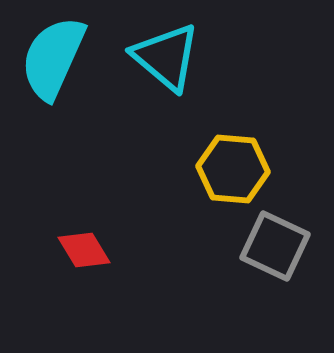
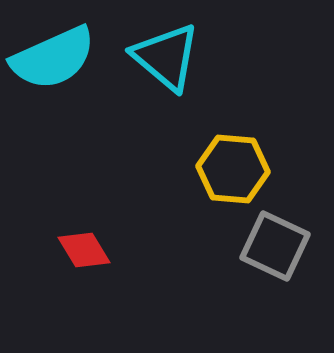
cyan semicircle: rotated 138 degrees counterclockwise
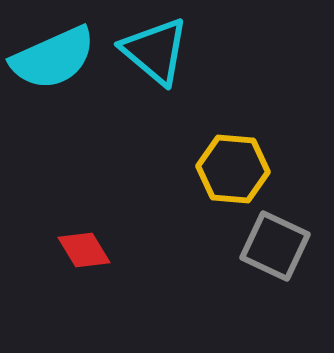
cyan triangle: moved 11 px left, 6 px up
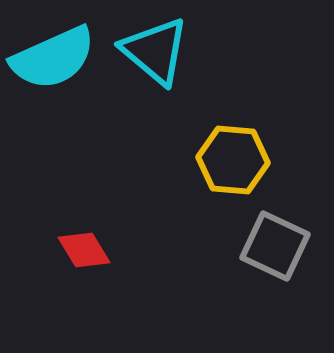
yellow hexagon: moved 9 px up
